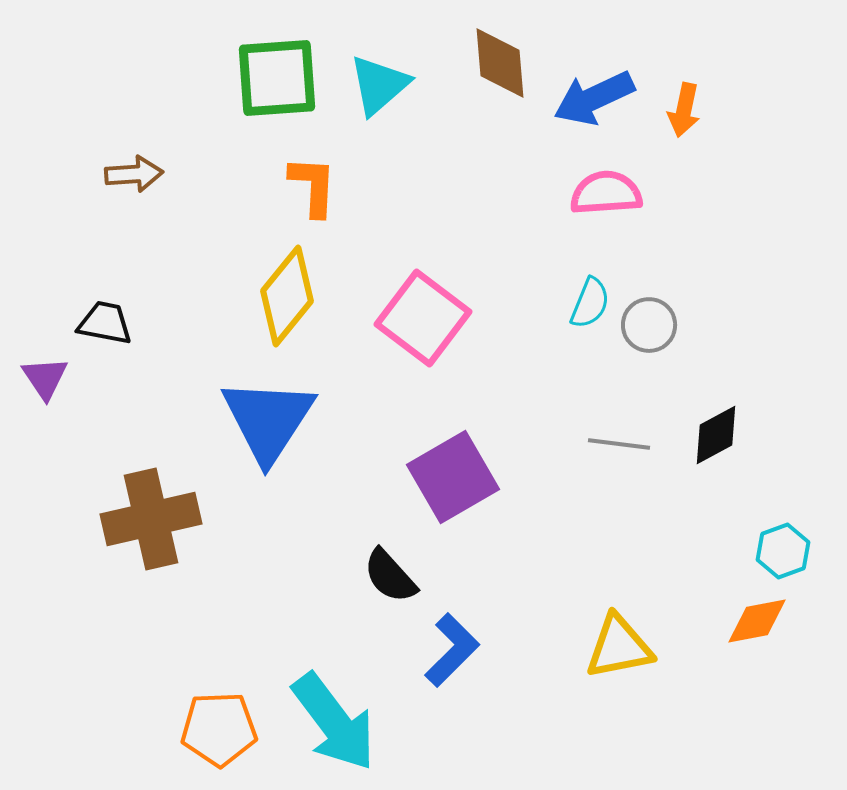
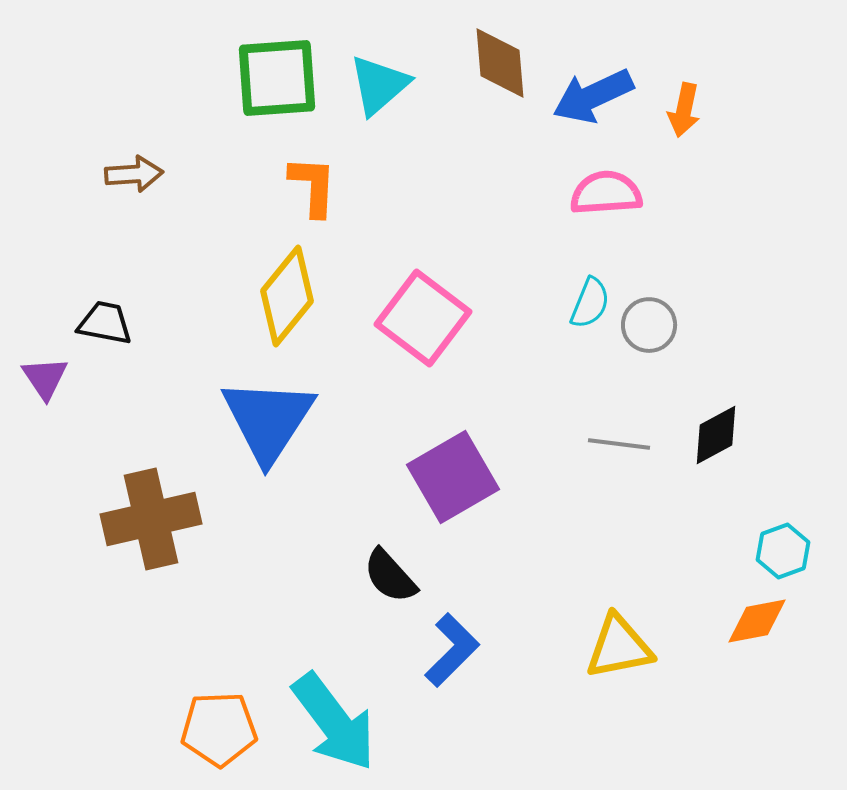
blue arrow: moved 1 px left, 2 px up
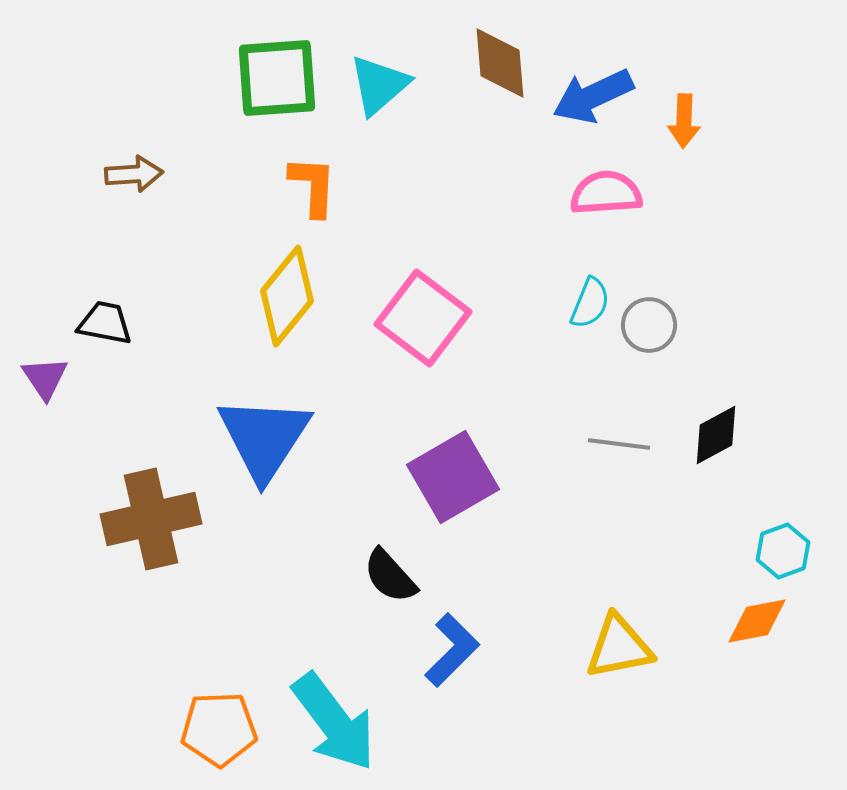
orange arrow: moved 11 px down; rotated 10 degrees counterclockwise
blue triangle: moved 4 px left, 18 px down
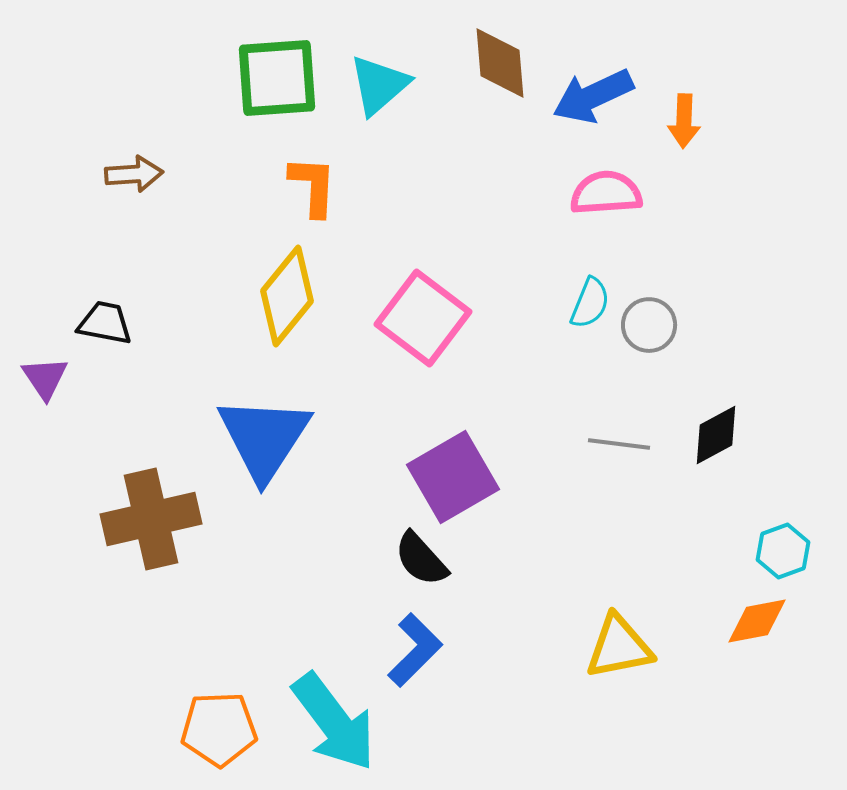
black semicircle: moved 31 px right, 17 px up
blue L-shape: moved 37 px left
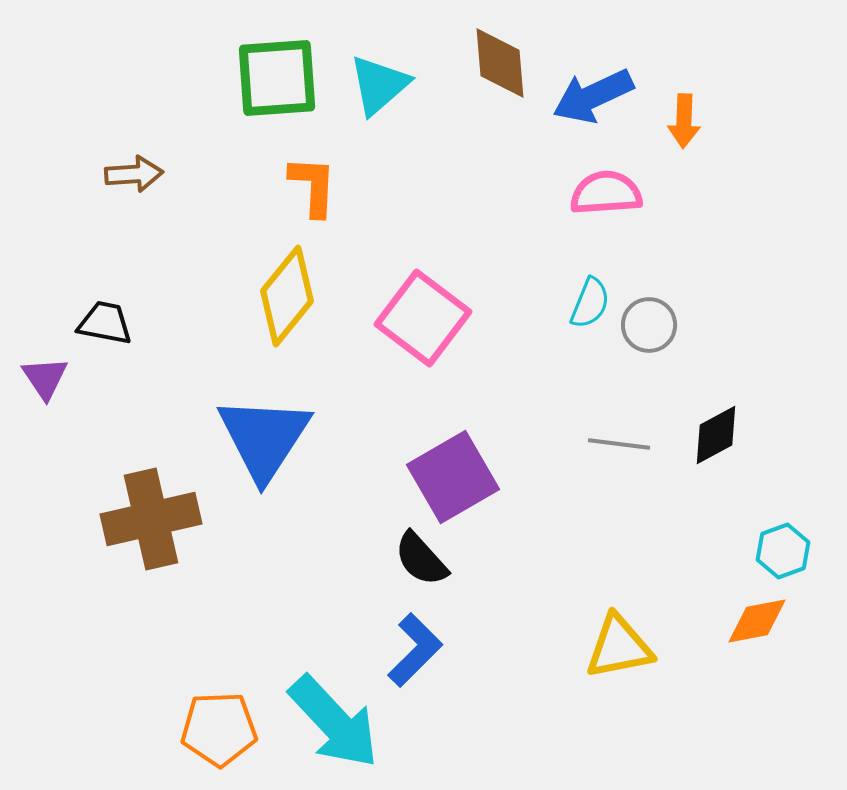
cyan arrow: rotated 6 degrees counterclockwise
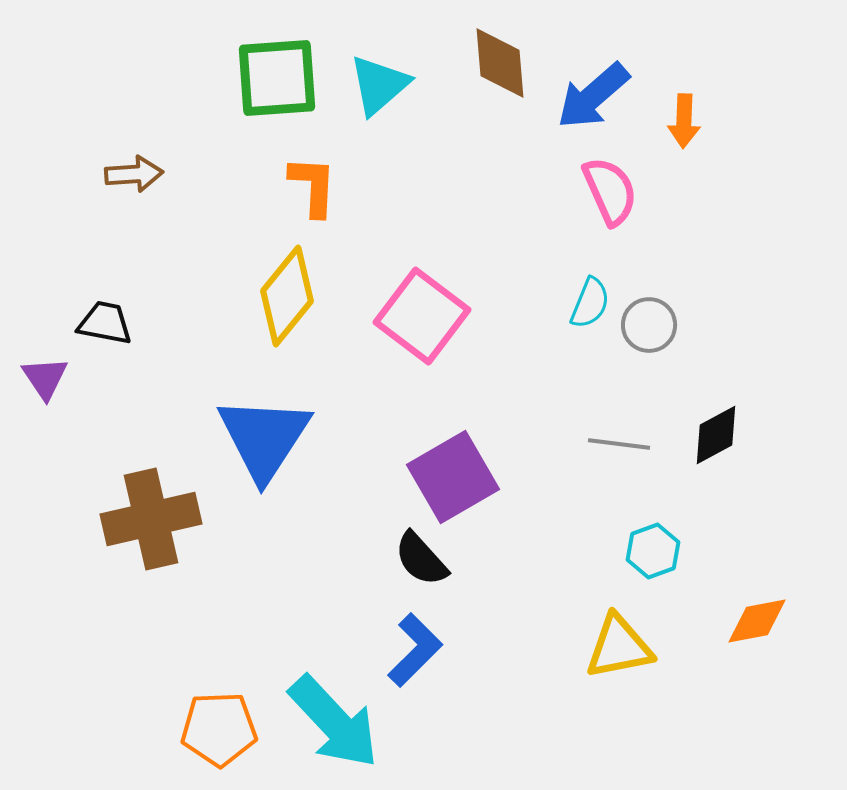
blue arrow: rotated 16 degrees counterclockwise
pink semicircle: moved 4 px right, 2 px up; rotated 70 degrees clockwise
pink square: moved 1 px left, 2 px up
cyan hexagon: moved 130 px left
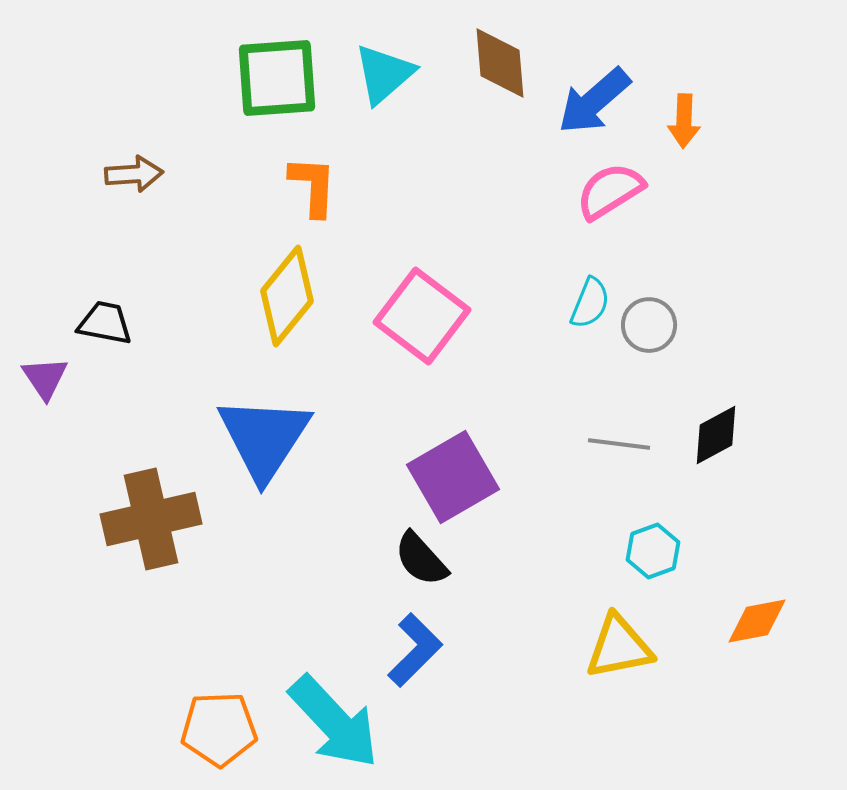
cyan triangle: moved 5 px right, 11 px up
blue arrow: moved 1 px right, 5 px down
pink semicircle: rotated 98 degrees counterclockwise
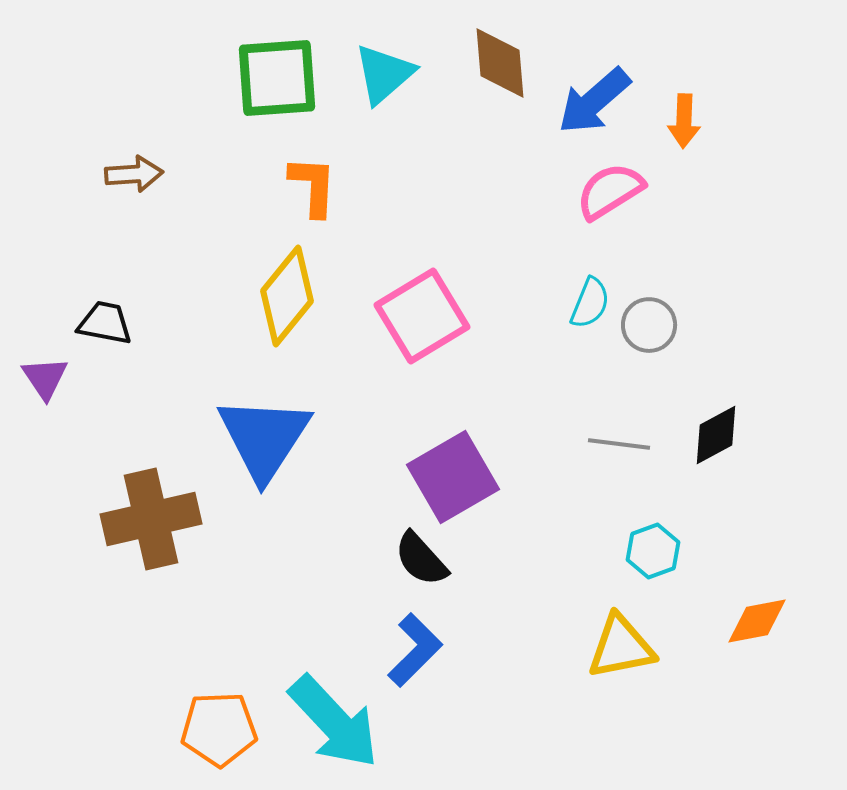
pink square: rotated 22 degrees clockwise
yellow triangle: moved 2 px right
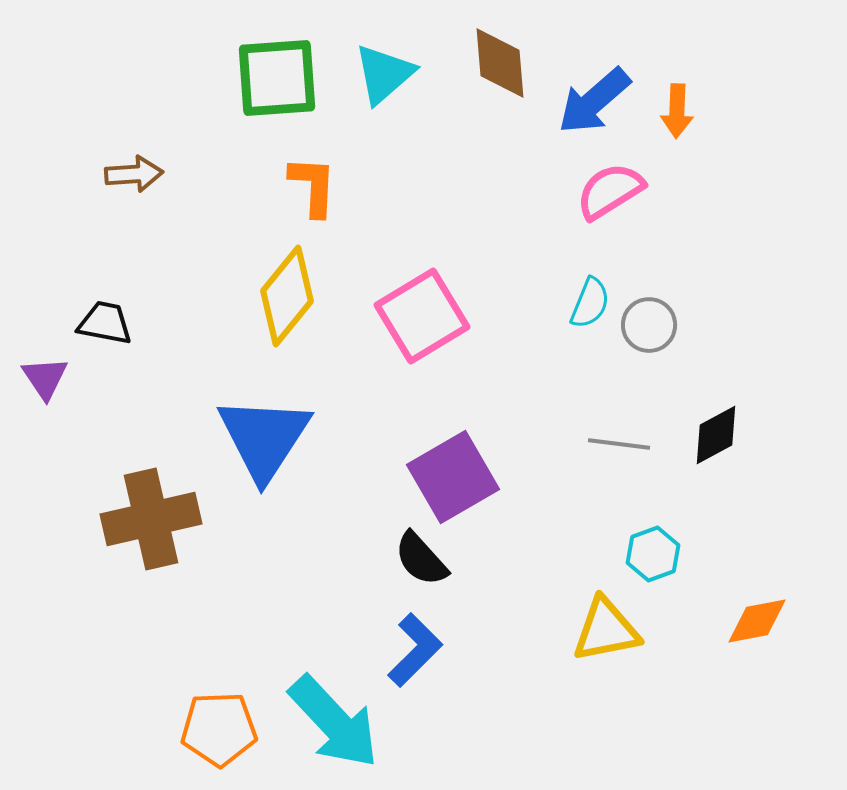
orange arrow: moved 7 px left, 10 px up
cyan hexagon: moved 3 px down
yellow triangle: moved 15 px left, 17 px up
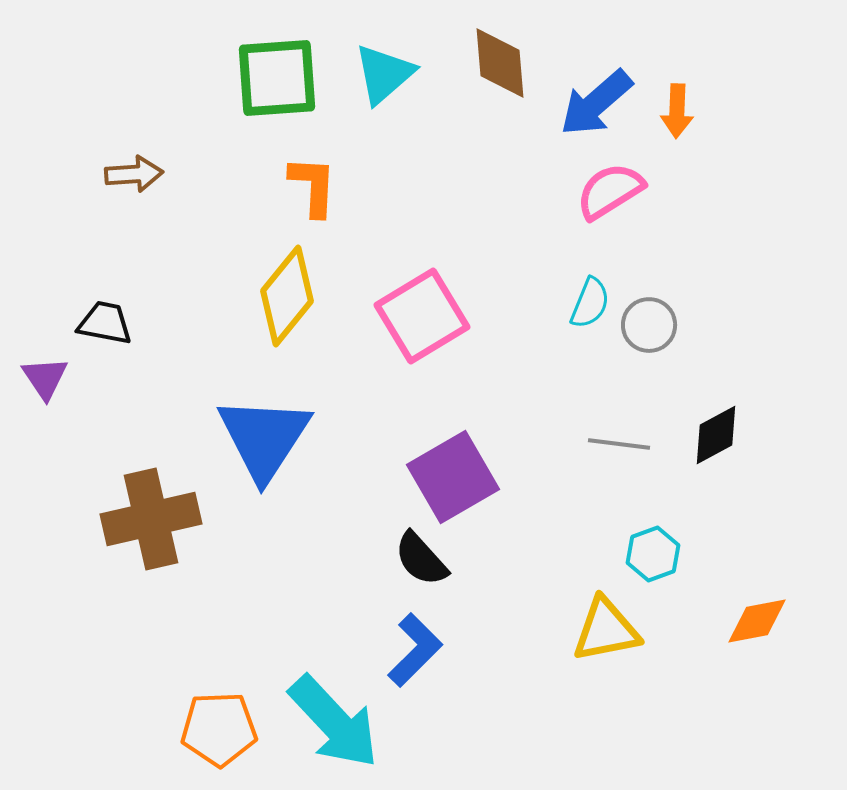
blue arrow: moved 2 px right, 2 px down
